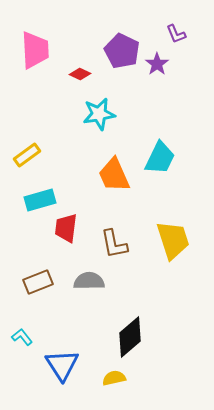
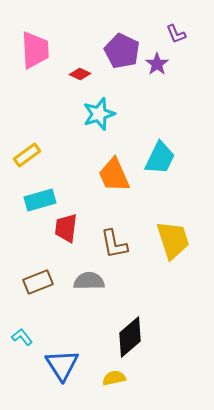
cyan star: rotated 8 degrees counterclockwise
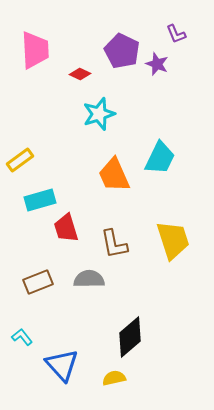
purple star: rotated 15 degrees counterclockwise
yellow rectangle: moved 7 px left, 5 px down
red trapezoid: rotated 24 degrees counterclockwise
gray semicircle: moved 2 px up
blue triangle: rotated 9 degrees counterclockwise
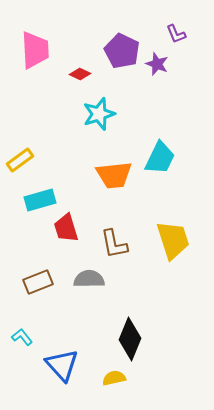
orange trapezoid: rotated 72 degrees counterclockwise
black diamond: moved 2 px down; rotated 27 degrees counterclockwise
